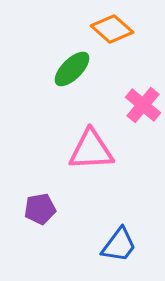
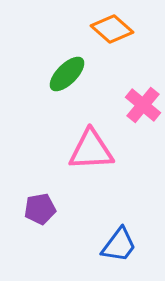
green ellipse: moved 5 px left, 5 px down
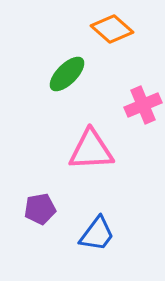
pink cross: rotated 27 degrees clockwise
blue trapezoid: moved 22 px left, 11 px up
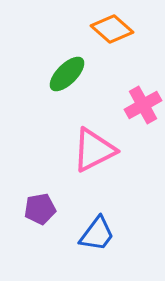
pink cross: rotated 6 degrees counterclockwise
pink triangle: moved 3 px right; rotated 24 degrees counterclockwise
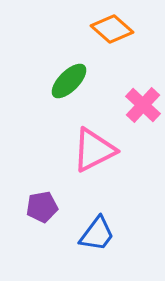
green ellipse: moved 2 px right, 7 px down
pink cross: rotated 18 degrees counterclockwise
purple pentagon: moved 2 px right, 2 px up
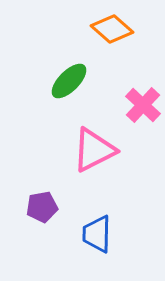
blue trapezoid: rotated 144 degrees clockwise
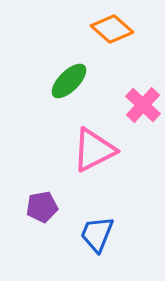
blue trapezoid: rotated 21 degrees clockwise
